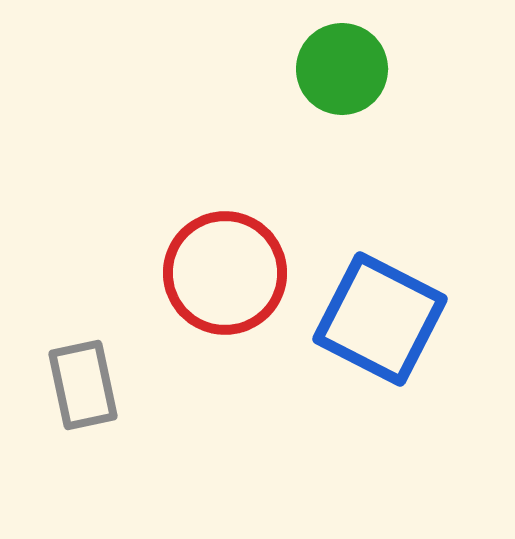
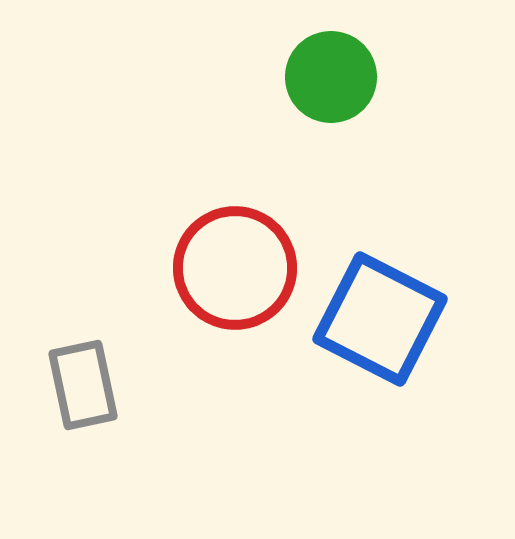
green circle: moved 11 px left, 8 px down
red circle: moved 10 px right, 5 px up
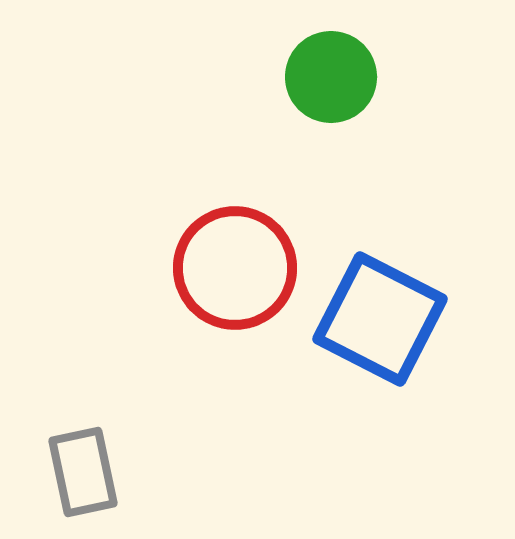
gray rectangle: moved 87 px down
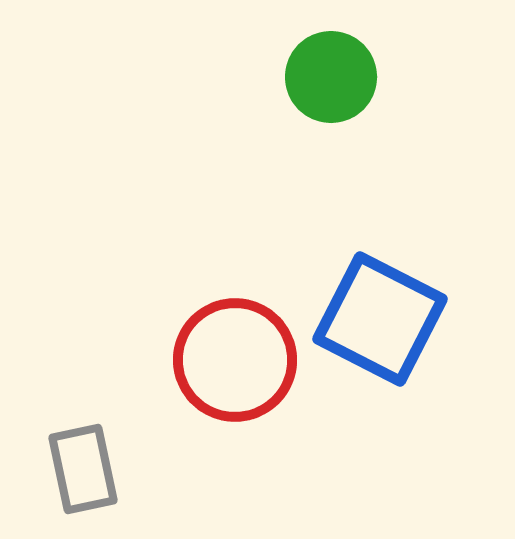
red circle: moved 92 px down
gray rectangle: moved 3 px up
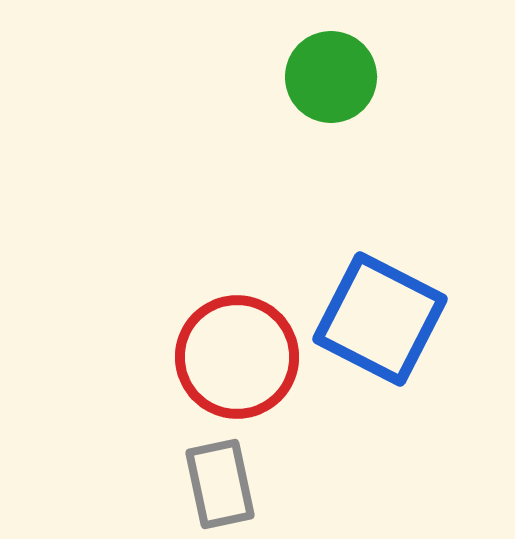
red circle: moved 2 px right, 3 px up
gray rectangle: moved 137 px right, 15 px down
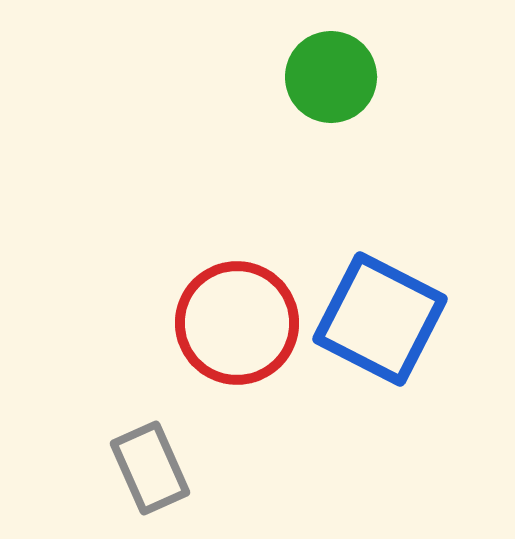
red circle: moved 34 px up
gray rectangle: moved 70 px left, 16 px up; rotated 12 degrees counterclockwise
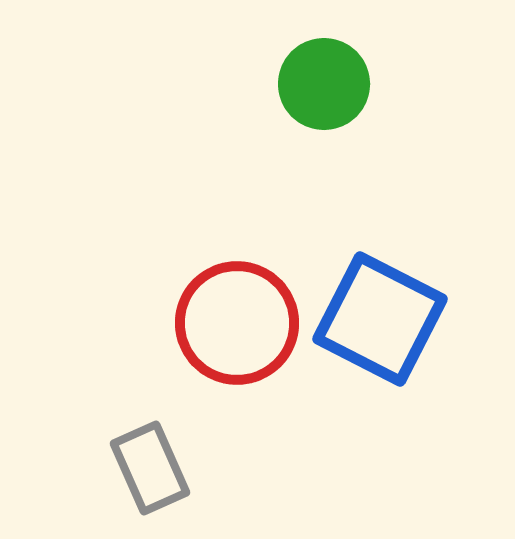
green circle: moved 7 px left, 7 px down
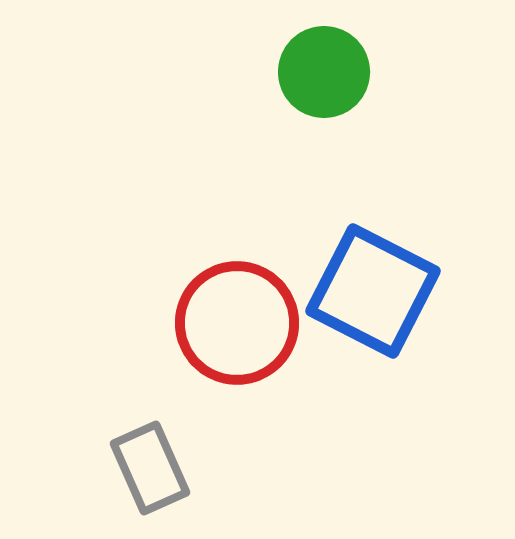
green circle: moved 12 px up
blue square: moved 7 px left, 28 px up
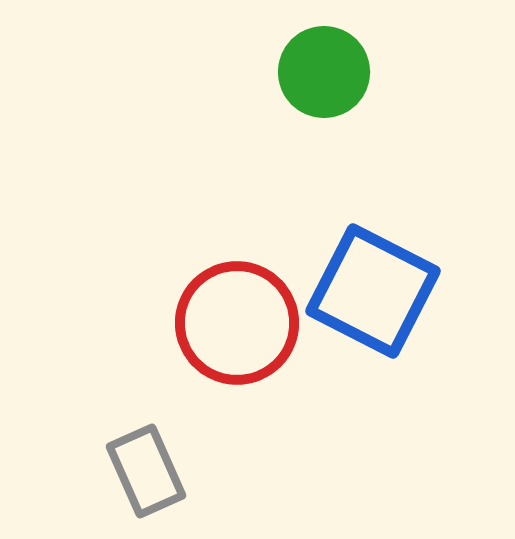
gray rectangle: moved 4 px left, 3 px down
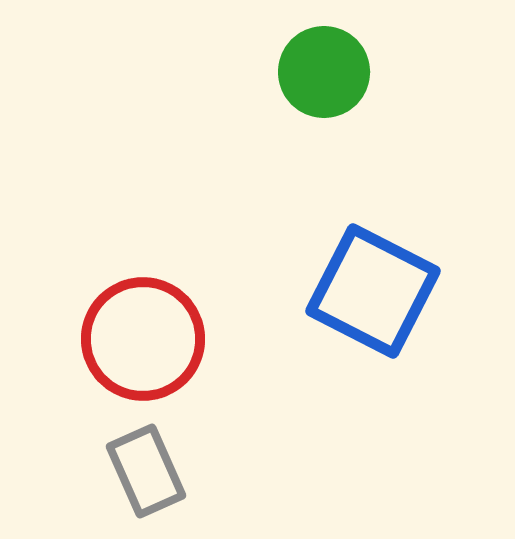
red circle: moved 94 px left, 16 px down
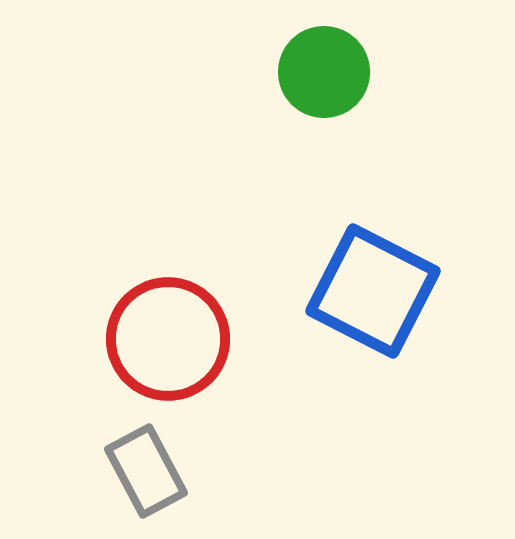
red circle: moved 25 px right
gray rectangle: rotated 4 degrees counterclockwise
